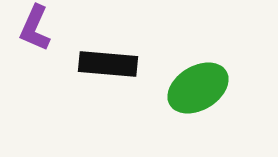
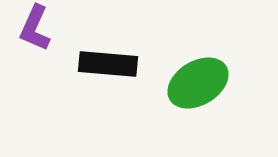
green ellipse: moved 5 px up
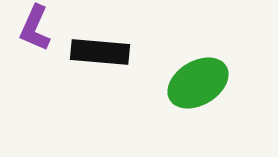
black rectangle: moved 8 px left, 12 px up
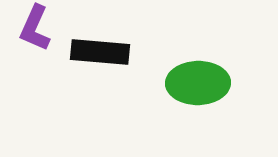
green ellipse: rotated 30 degrees clockwise
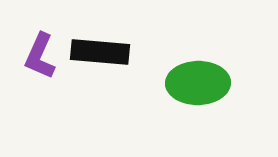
purple L-shape: moved 5 px right, 28 px down
